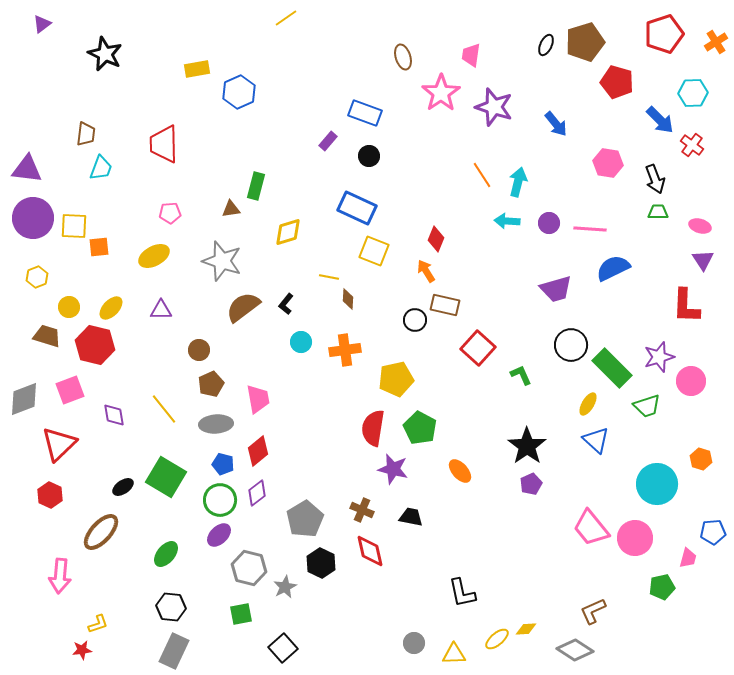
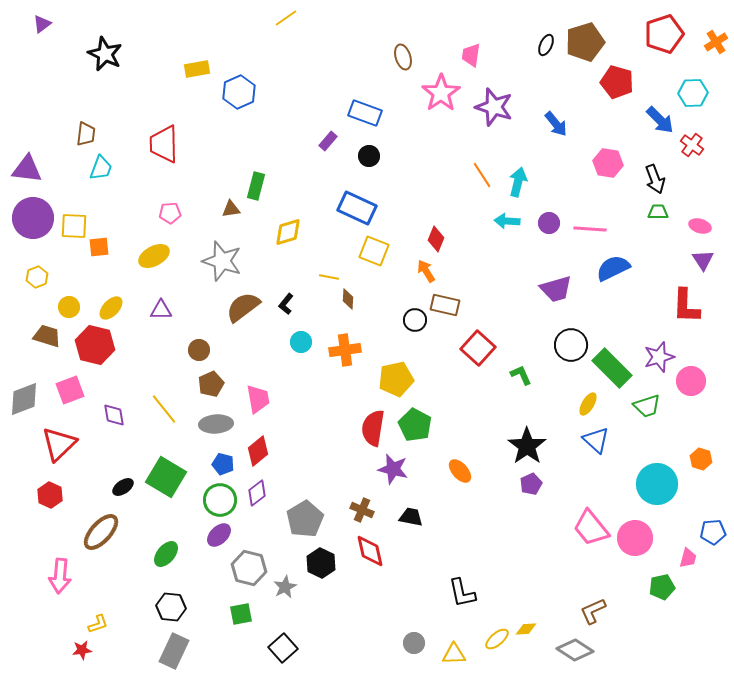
green pentagon at (420, 428): moved 5 px left, 3 px up
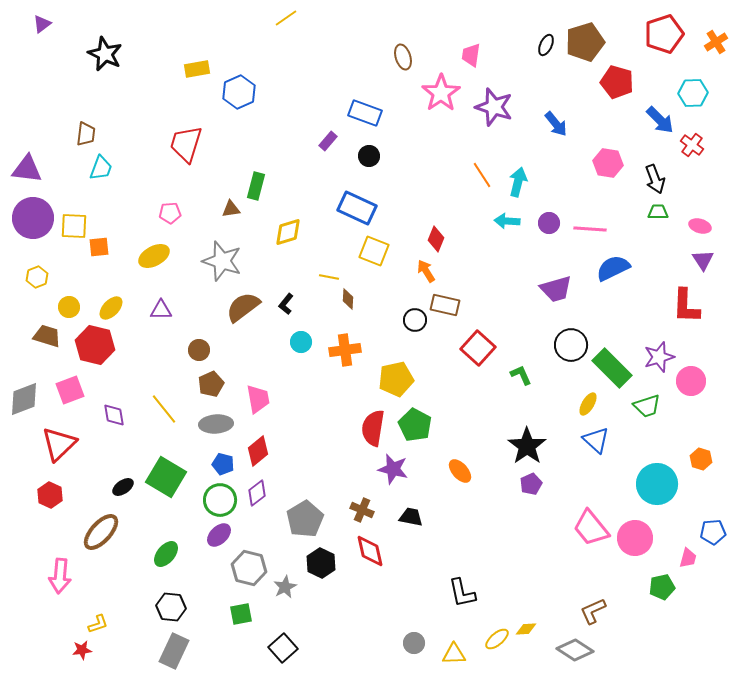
red trapezoid at (164, 144): moved 22 px right; rotated 18 degrees clockwise
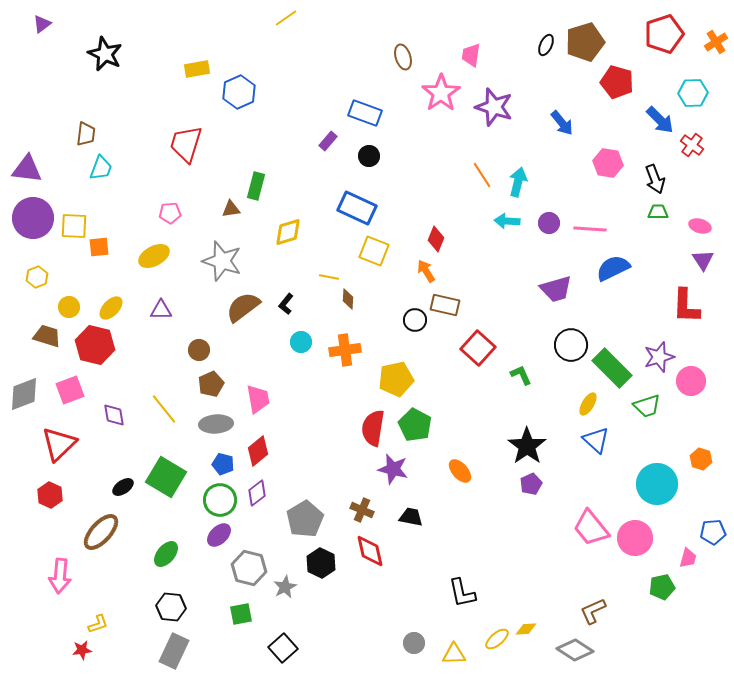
blue arrow at (556, 124): moved 6 px right, 1 px up
gray diamond at (24, 399): moved 5 px up
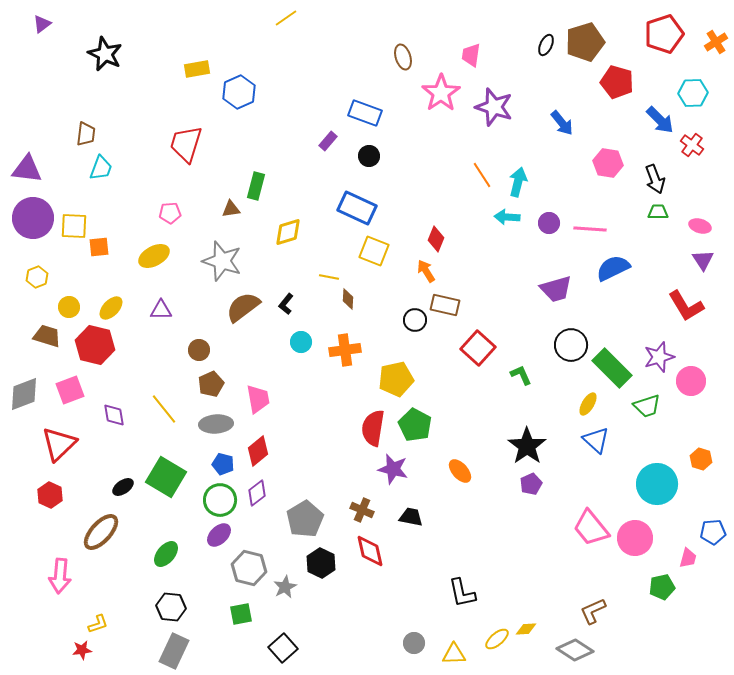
cyan arrow at (507, 221): moved 4 px up
red L-shape at (686, 306): rotated 33 degrees counterclockwise
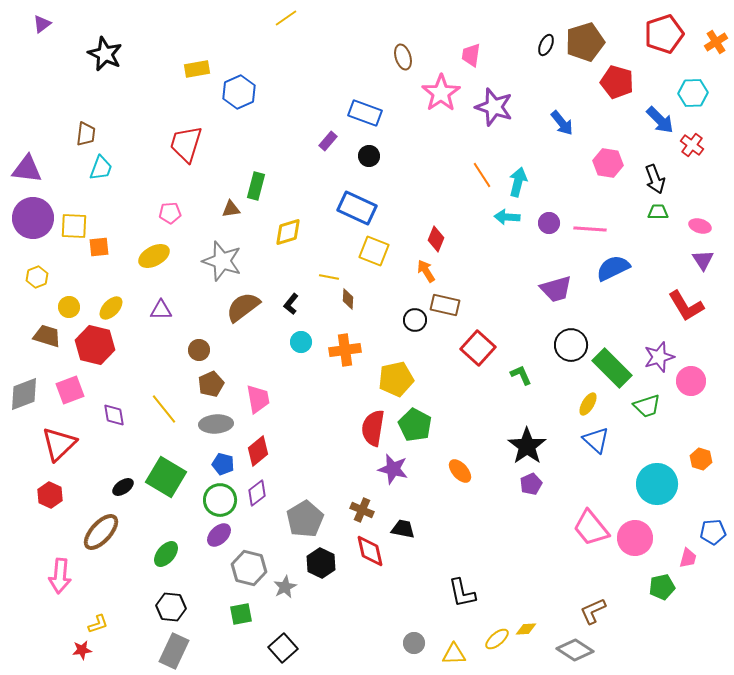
black L-shape at (286, 304): moved 5 px right
black trapezoid at (411, 517): moved 8 px left, 12 px down
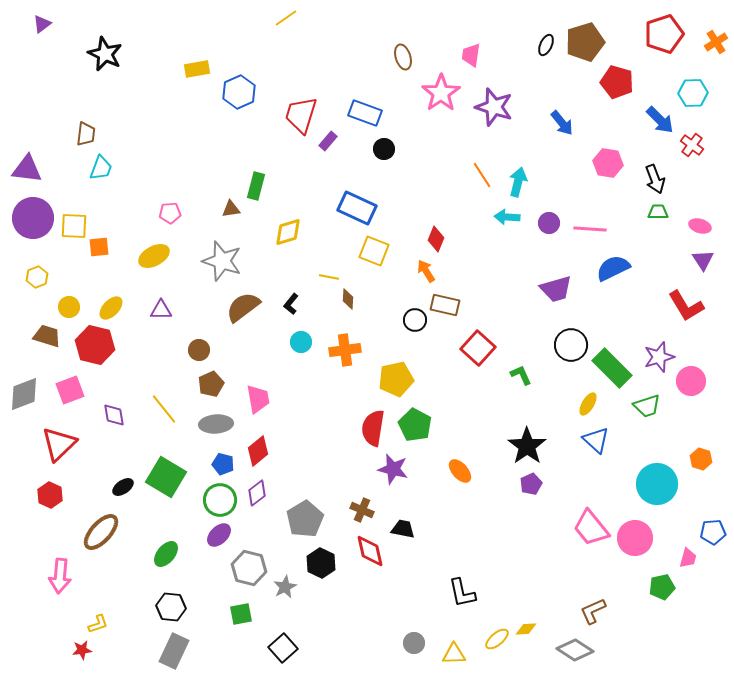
red trapezoid at (186, 144): moved 115 px right, 29 px up
black circle at (369, 156): moved 15 px right, 7 px up
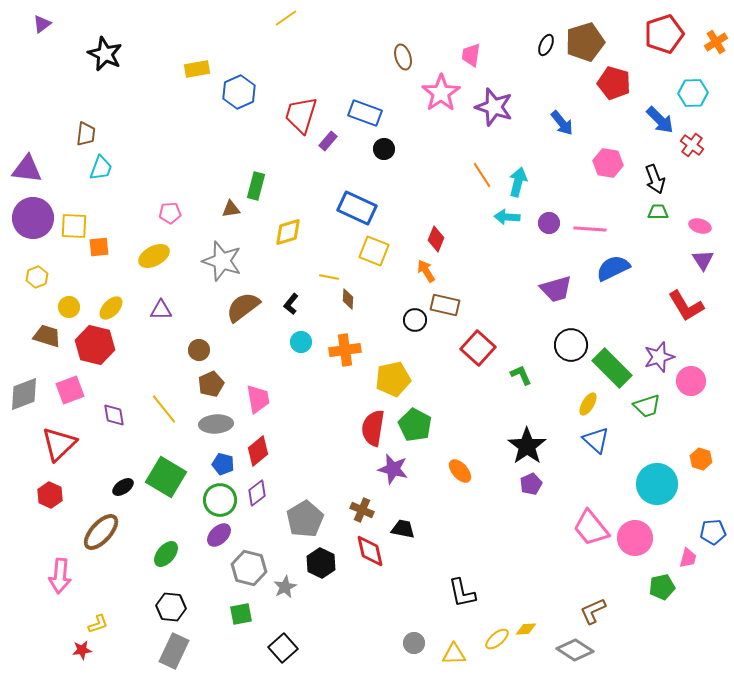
red pentagon at (617, 82): moved 3 px left, 1 px down
yellow pentagon at (396, 379): moved 3 px left
